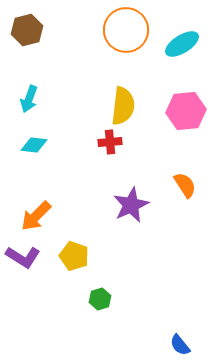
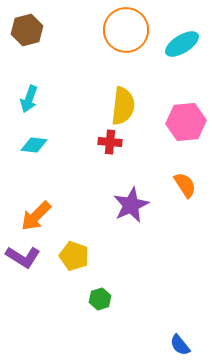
pink hexagon: moved 11 px down
red cross: rotated 10 degrees clockwise
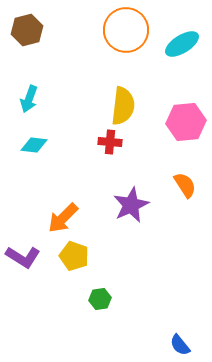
orange arrow: moved 27 px right, 2 px down
green hexagon: rotated 10 degrees clockwise
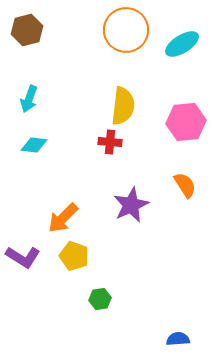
blue semicircle: moved 2 px left, 6 px up; rotated 125 degrees clockwise
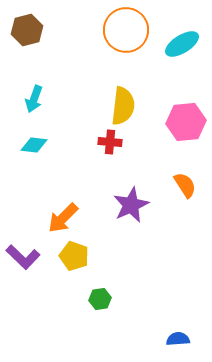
cyan arrow: moved 5 px right
purple L-shape: rotated 12 degrees clockwise
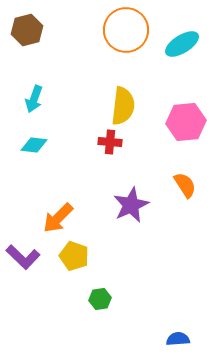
orange arrow: moved 5 px left
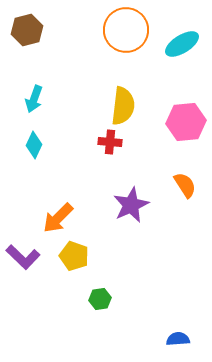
cyan diamond: rotated 72 degrees counterclockwise
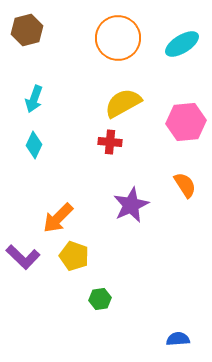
orange circle: moved 8 px left, 8 px down
yellow semicircle: moved 3 px up; rotated 126 degrees counterclockwise
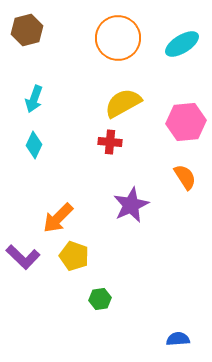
orange semicircle: moved 8 px up
